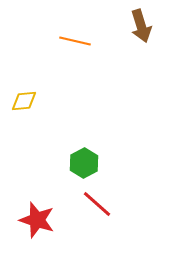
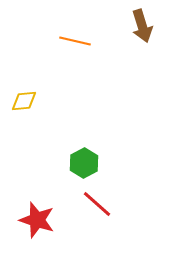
brown arrow: moved 1 px right
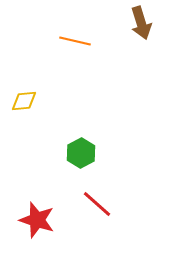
brown arrow: moved 1 px left, 3 px up
green hexagon: moved 3 px left, 10 px up
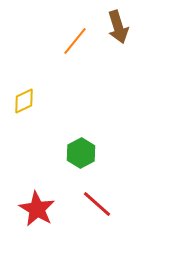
brown arrow: moved 23 px left, 4 px down
orange line: rotated 64 degrees counterclockwise
yellow diamond: rotated 20 degrees counterclockwise
red star: moved 11 px up; rotated 12 degrees clockwise
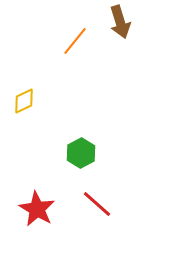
brown arrow: moved 2 px right, 5 px up
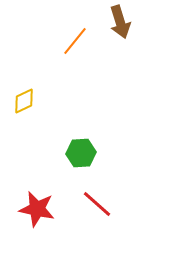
green hexagon: rotated 24 degrees clockwise
red star: rotated 18 degrees counterclockwise
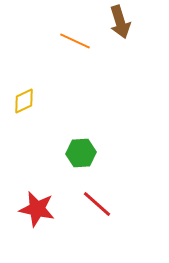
orange line: rotated 76 degrees clockwise
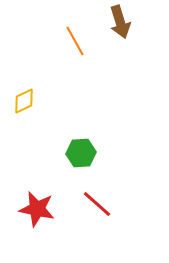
orange line: rotated 36 degrees clockwise
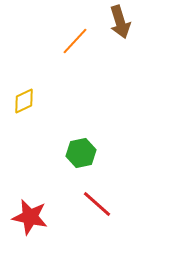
orange line: rotated 72 degrees clockwise
green hexagon: rotated 8 degrees counterclockwise
red star: moved 7 px left, 8 px down
